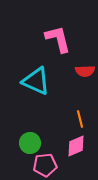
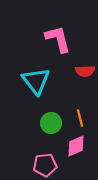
cyan triangle: rotated 28 degrees clockwise
orange line: moved 1 px up
green circle: moved 21 px right, 20 px up
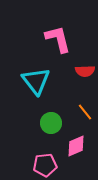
orange line: moved 5 px right, 6 px up; rotated 24 degrees counterclockwise
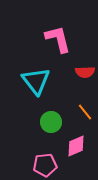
red semicircle: moved 1 px down
green circle: moved 1 px up
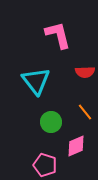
pink L-shape: moved 4 px up
pink pentagon: rotated 25 degrees clockwise
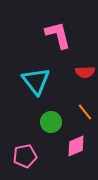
pink pentagon: moved 20 px left, 9 px up; rotated 30 degrees counterclockwise
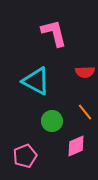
pink L-shape: moved 4 px left, 2 px up
cyan triangle: rotated 24 degrees counterclockwise
green circle: moved 1 px right, 1 px up
pink pentagon: rotated 10 degrees counterclockwise
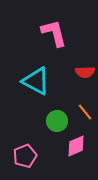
green circle: moved 5 px right
